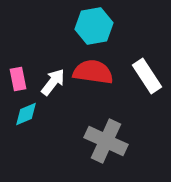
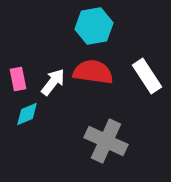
cyan diamond: moved 1 px right
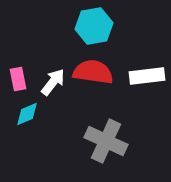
white rectangle: rotated 64 degrees counterclockwise
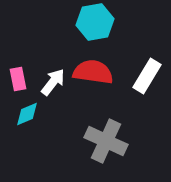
cyan hexagon: moved 1 px right, 4 px up
white rectangle: rotated 52 degrees counterclockwise
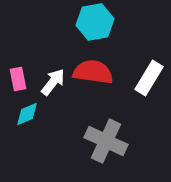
white rectangle: moved 2 px right, 2 px down
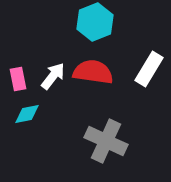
cyan hexagon: rotated 12 degrees counterclockwise
white rectangle: moved 9 px up
white arrow: moved 6 px up
cyan diamond: rotated 12 degrees clockwise
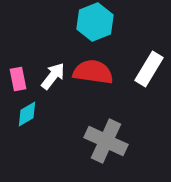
cyan diamond: rotated 20 degrees counterclockwise
